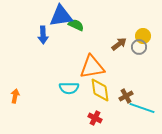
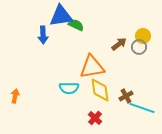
red cross: rotated 16 degrees clockwise
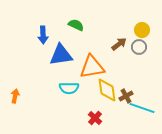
blue triangle: moved 39 px down
yellow circle: moved 1 px left, 6 px up
yellow diamond: moved 7 px right
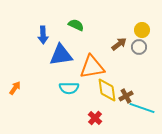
orange arrow: moved 8 px up; rotated 24 degrees clockwise
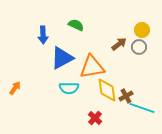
blue triangle: moved 1 px right, 3 px down; rotated 20 degrees counterclockwise
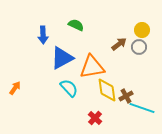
cyan semicircle: rotated 132 degrees counterclockwise
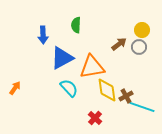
green semicircle: rotated 112 degrees counterclockwise
cyan line: moved 1 px up
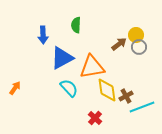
yellow circle: moved 6 px left, 5 px down
cyan line: rotated 40 degrees counterclockwise
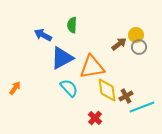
green semicircle: moved 4 px left
blue arrow: rotated 120 degrees clockwise
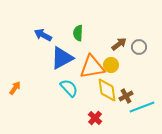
green semicircle: moved 6 px right, 8 px down
yellow circle: moved 25 px left, 30 px down
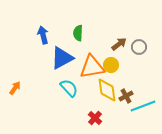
blue arrow: rotated 48 degrees clockwise
cyan line: moved 1 px right, 1 px up
